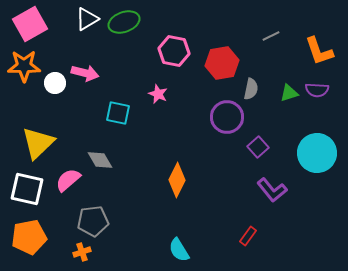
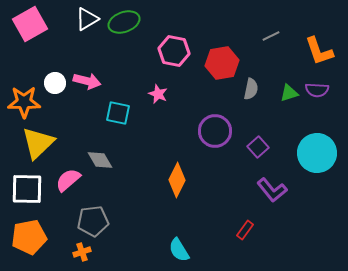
orange star: moved 36 px down
pink arrow: moved 2 px right, 8 px down
purple circle: moved 12 px left, 14 px down
white square: rotated 12 degrees counterclockwise
red rectangle: moved 3 px left, 6 px up
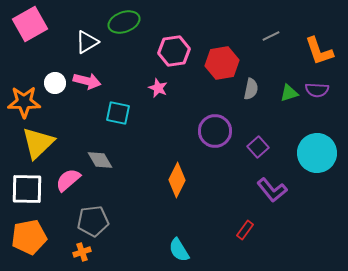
white triangle: moved 23 px down
pink hexagon: rotated 20 degrees counterclockwise
pink star: moved 6 px up
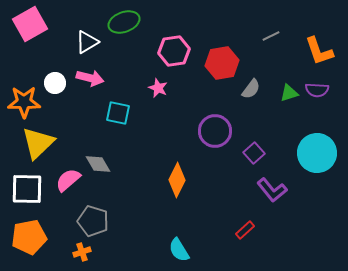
pink arrow: moved 3 px right, 3 px up
gray semicircle: rotated 25 degrees clockwise
purple square: moved 4 px left, 6 px down
gray diamond: moved 2 px left, 4 px down
gray pentagon: rotated 24 degrees clockwise
red rectangle: rotated 12 degrees clockwise
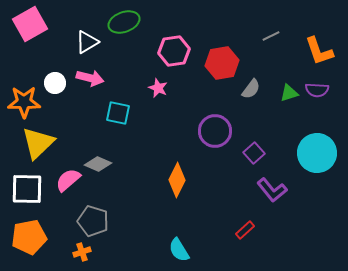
gray diamond: rotated 36 degrees counterclockwise
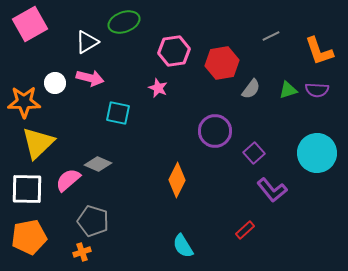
green triangle: moved 1 px left, 3 px up
cyan semicircle: moved 4 px right, 4 px up
